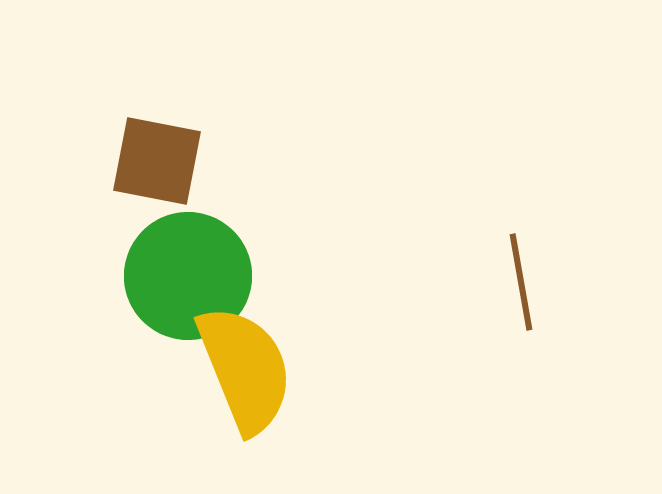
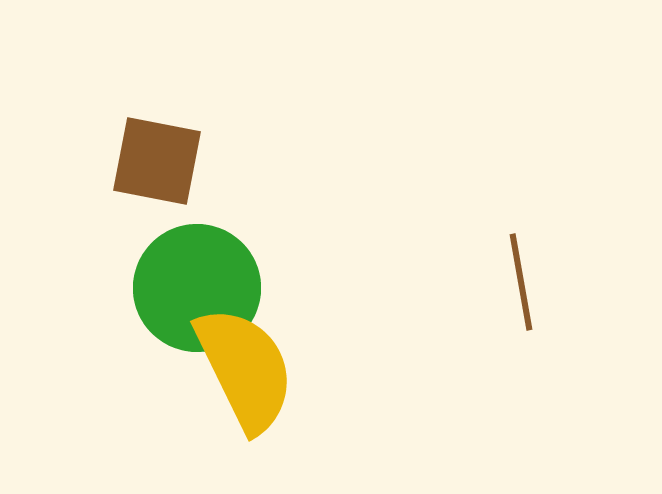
green circle: moved 9 px right, 12 px down
yellow semicircle: rotated 4 degrees counterclockwise
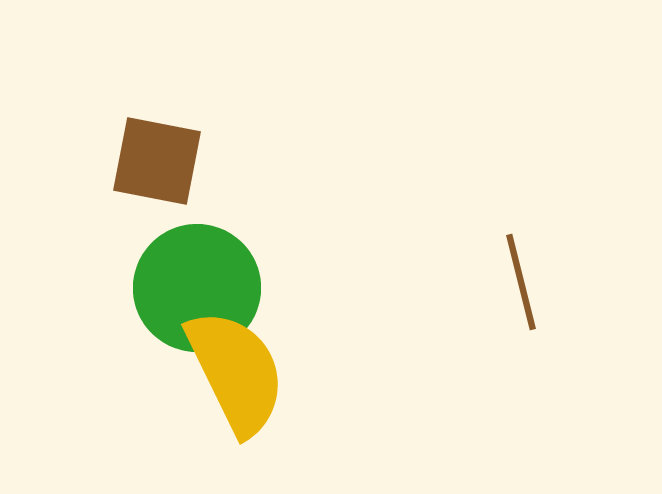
brown line: rotated 4 degrees counterclockwise
yellow semicircle: moved 9 px left, 3 px down
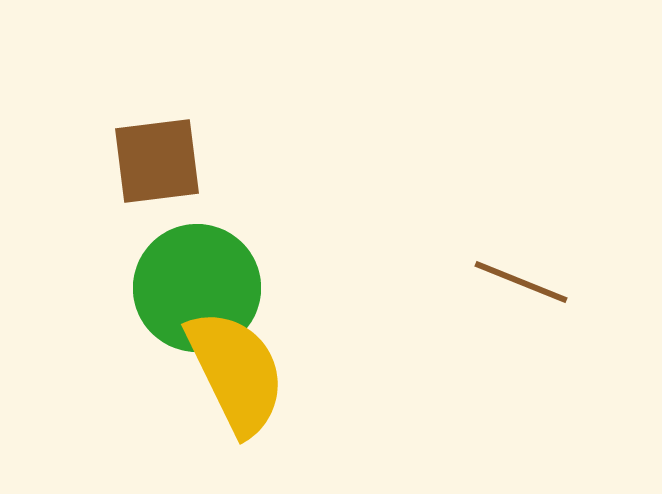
brown square: rotated 18 degrees counterclockwise
brown line: rotated 54 degrees counterclockwise
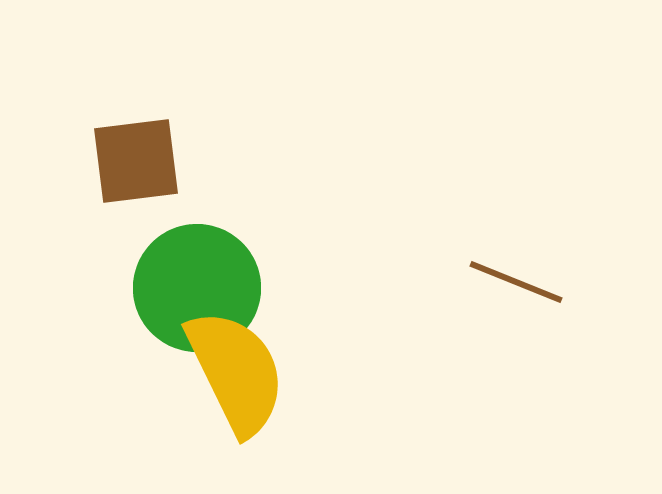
brown square: moved 21 px left
brown line: moved 5 px left
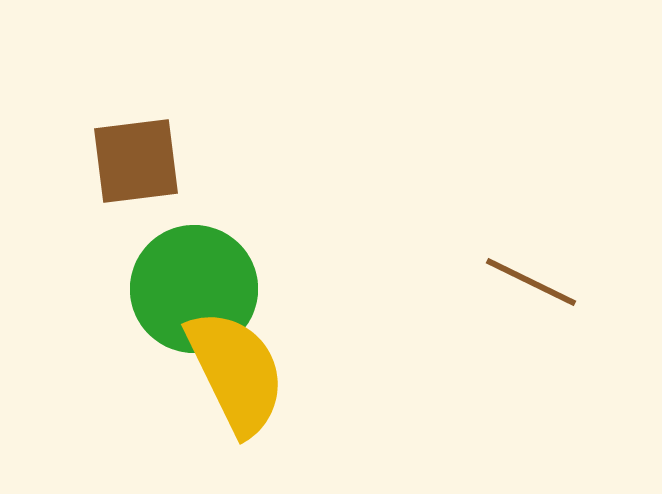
brown line: moved 15 px right; rotated 4 degrees clockwise
green circle: moved 3 px left, 1 px down
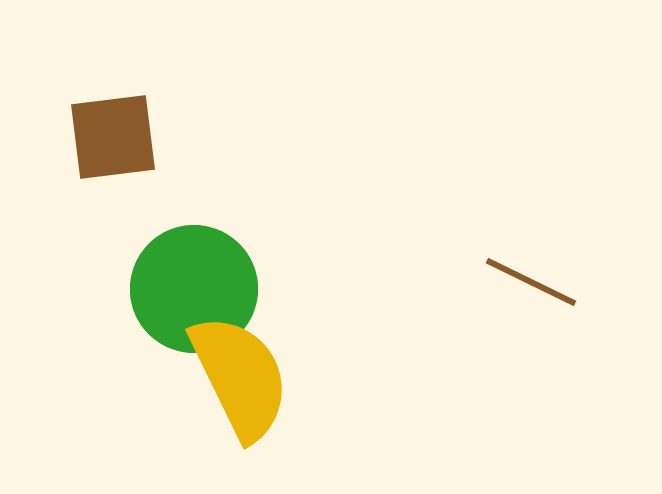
brown square: moved 23 px left, 24 px up
yellow semicircle: moved 4 px right, 5 px down
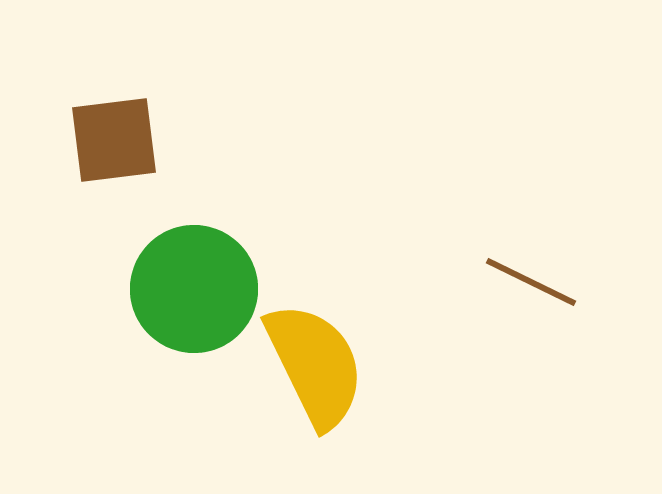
brown square: moved 1 px right, 3 px down
yellow semicircle: moved 75 px right, 12 px up
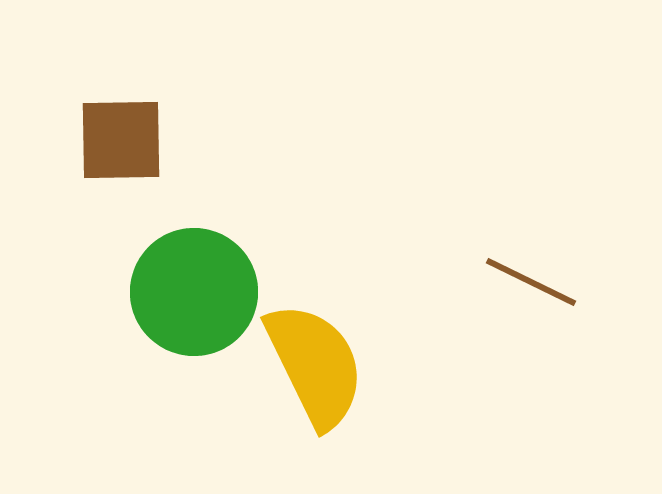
brown square: moved 7 px right; rotated 6 degrees clockwise
green circle: moved 3 px down
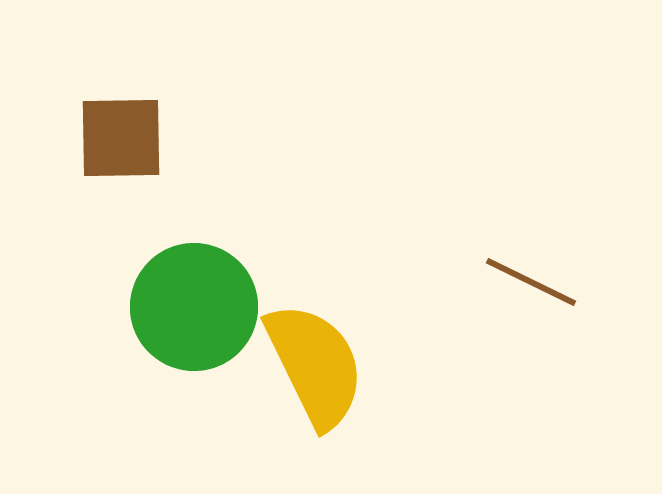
brown square: moved 2 px up
green circle: moved 15 px down
